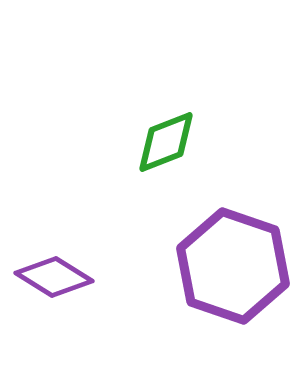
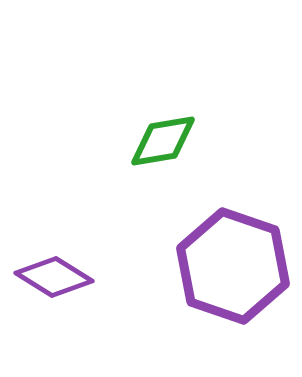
green diamond: moved 3 px left, 1 px up; rotated 12 degrees clockwise
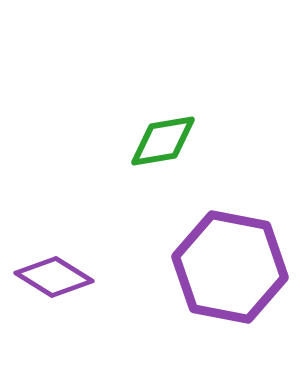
purple hexagon: moved 3 px left, 1 px down; rotated 8 degrees counterclockwise
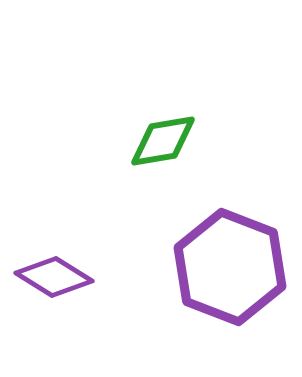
purple hexagon: rotated 10 degrees clockwise
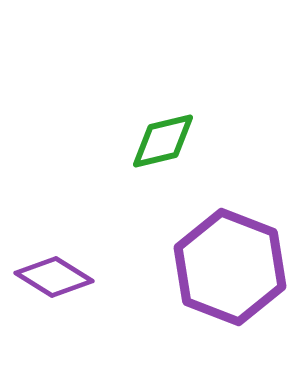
green diamond: rotated 4 degrees counterclockwise
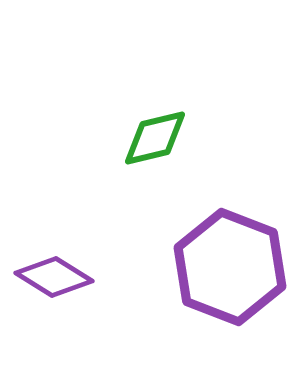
green diamond: moved 8 px left, 3 px up
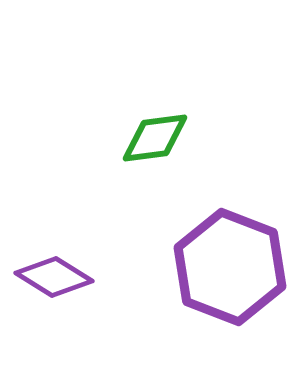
green diamond: rotated 6 degrees clockwise
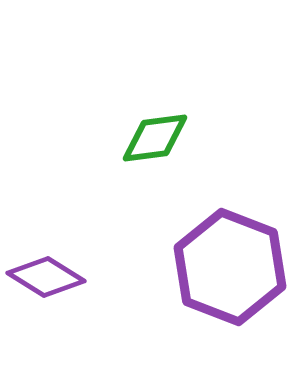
purple diamond: moved 8 px left
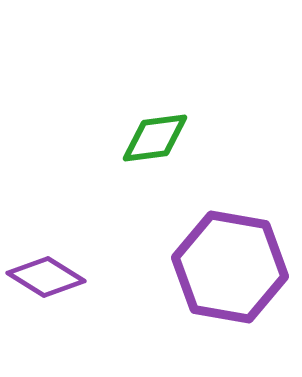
purple hexagon: rotated 11 degrees counterclockwise
